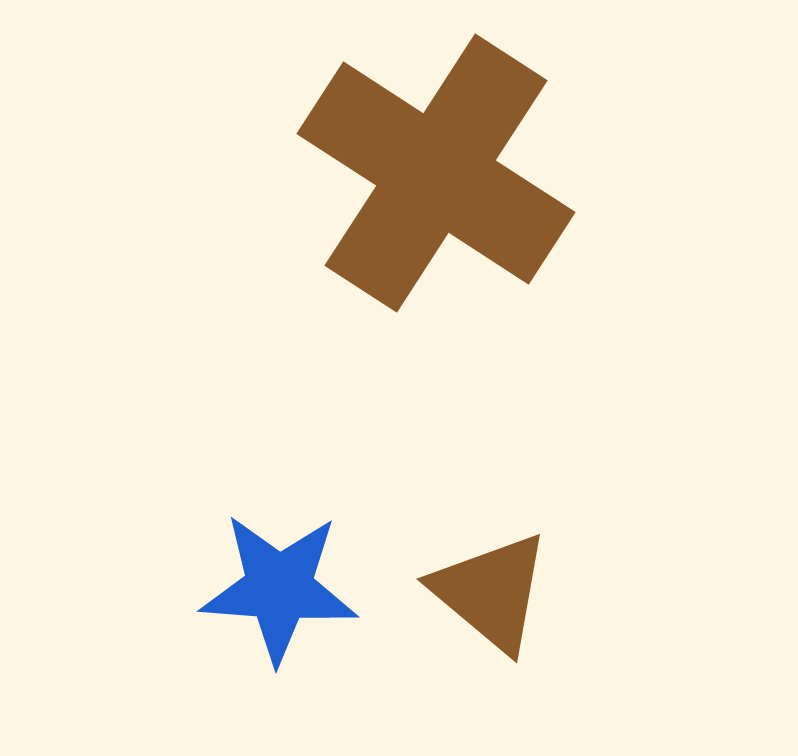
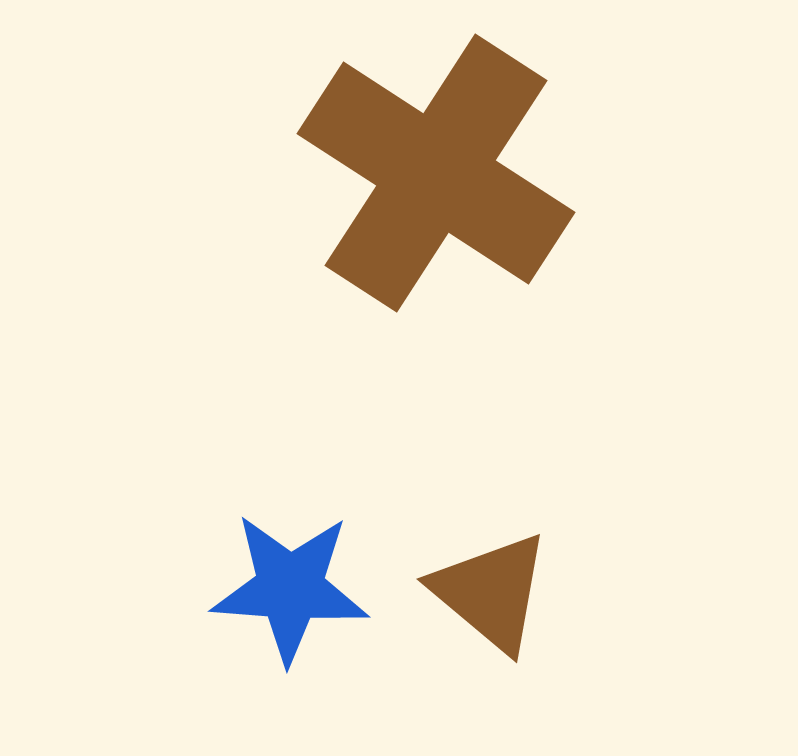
blue star: moved 11 px right
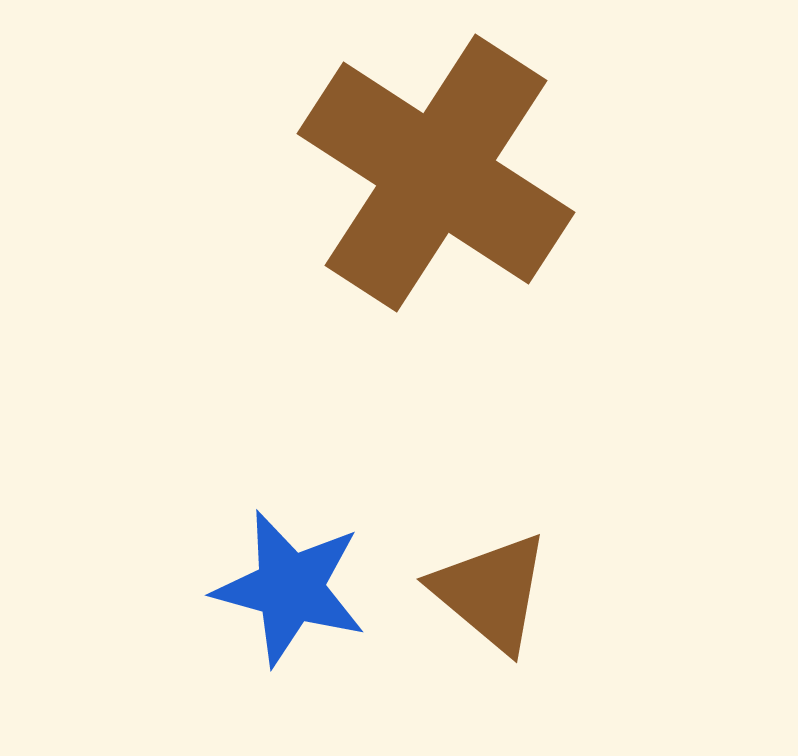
blue star: rotated 11 degrees clockwise
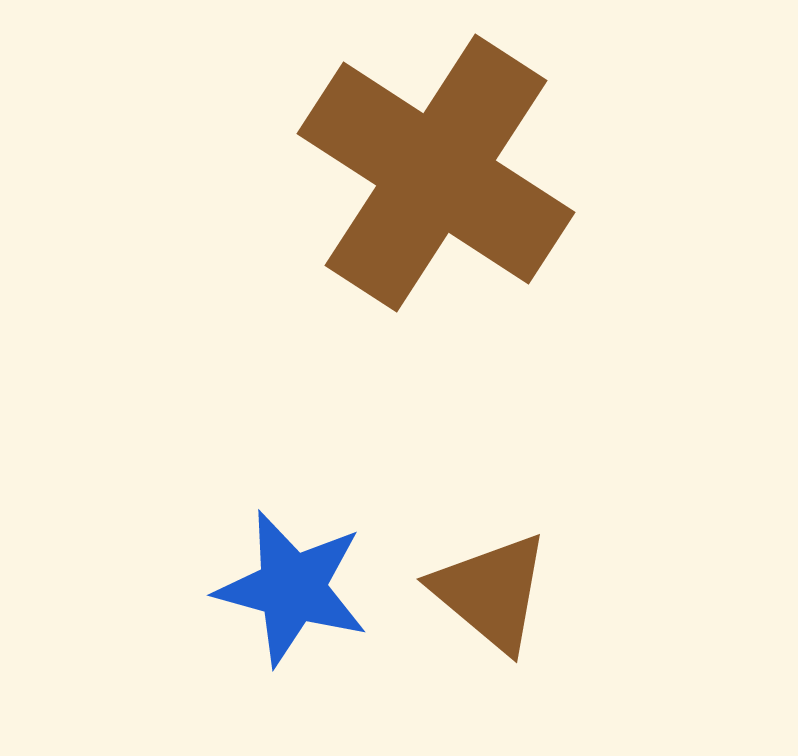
blue star: moved 2 px right
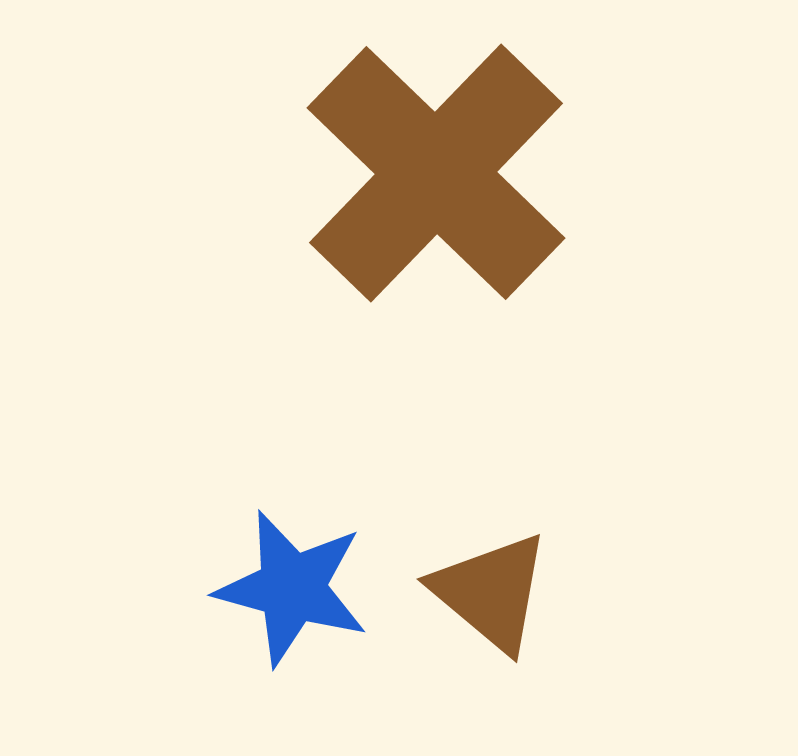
brown cross: rotated 11 degrees clockwise
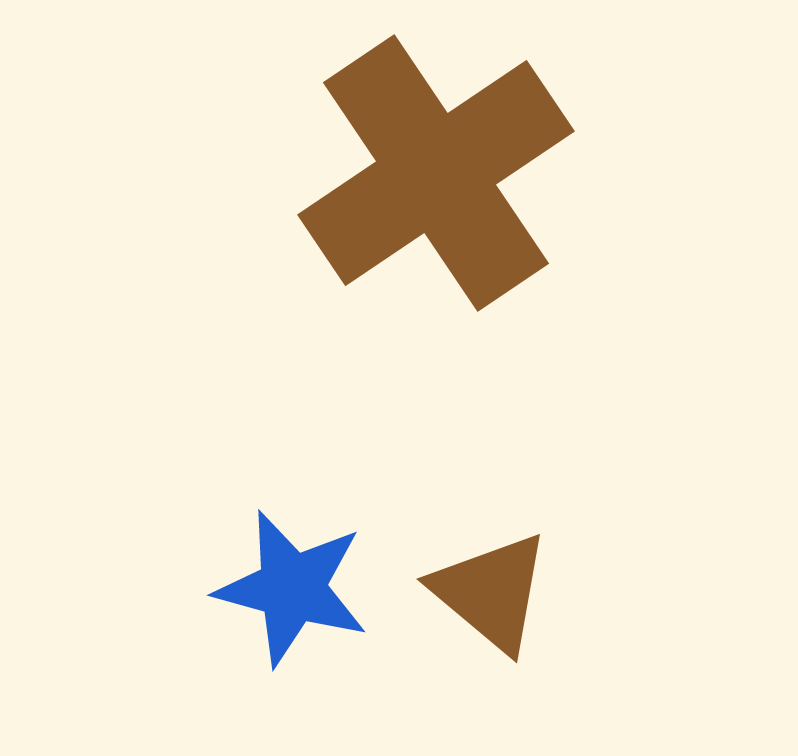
brown cross: rotated 12 degrees clockwise
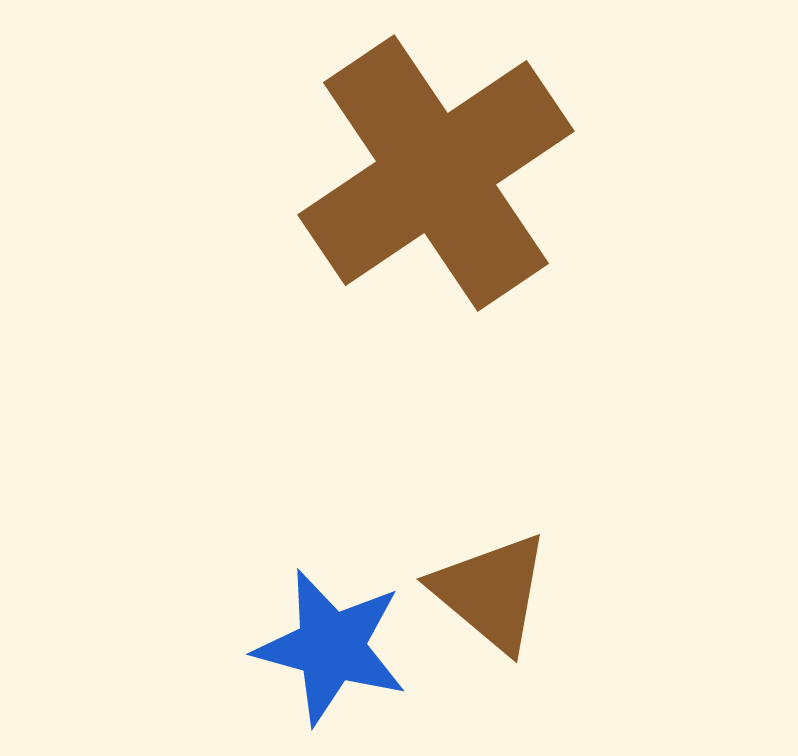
blue star: moved 39 px right, 59 px down
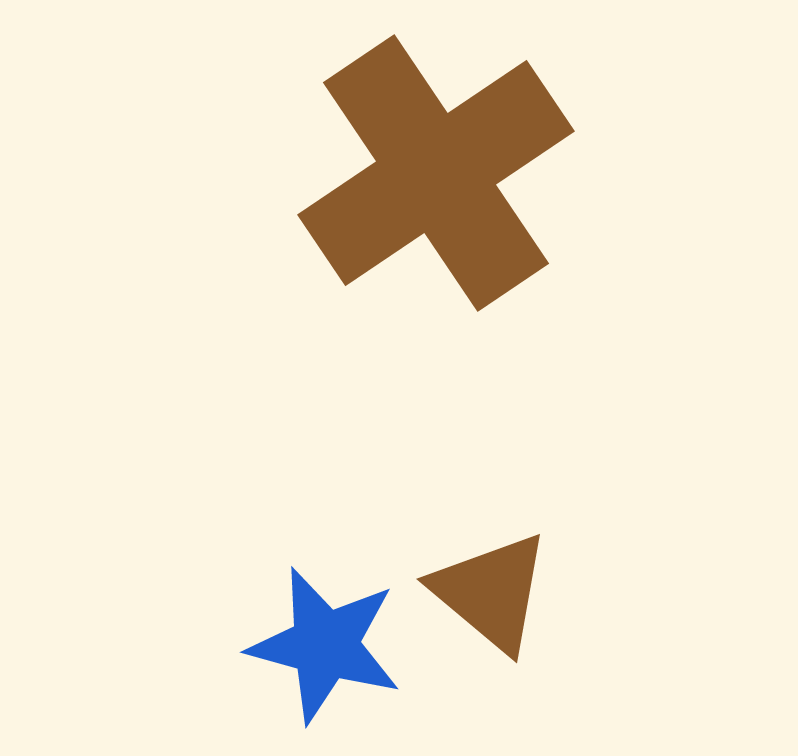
blue star: moved 6 px left, 2 px up
